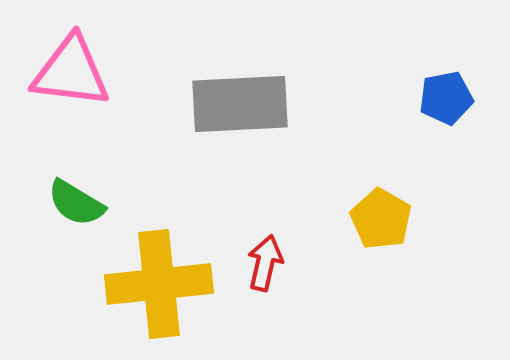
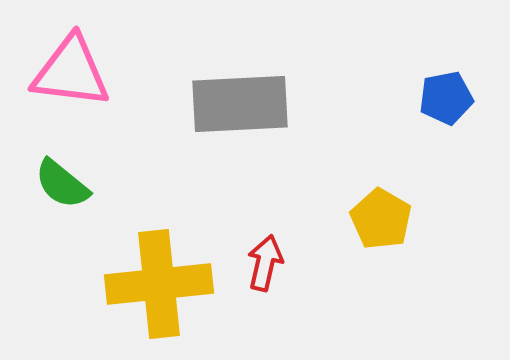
green semicircle: moved 14 px left, 19 px up; rotated 8 degrees clockwise
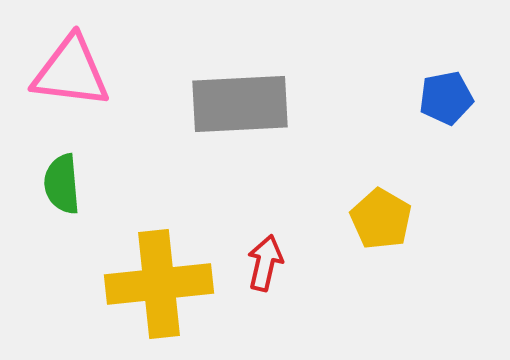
green semicircle: rotated 46 degrees clockwise
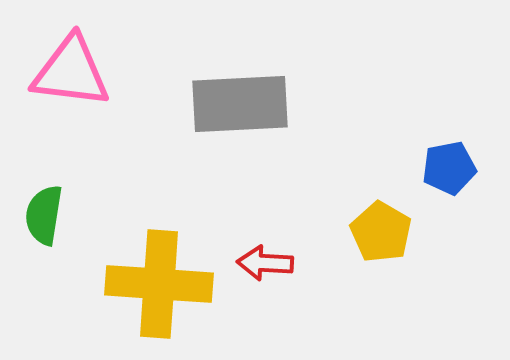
blue pentagon: moved 3 px right, 70 px down
green semicircle: moved 18 px left, 31 px down; rotated 14 degrees clockwise
yellow pentagon: moved 13 px down
red arrow: rotated 100 degrees counterclockwise
yellow cross: rotated 10 degrees clockwise
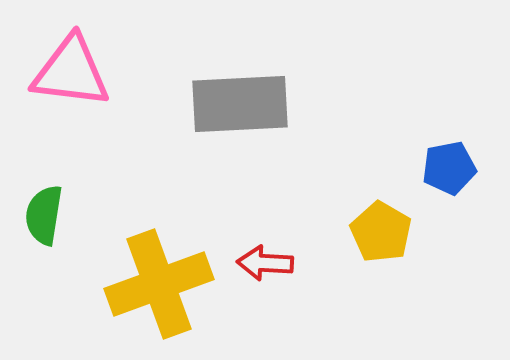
yellow cross: rotated 24 degrees counterclockwise
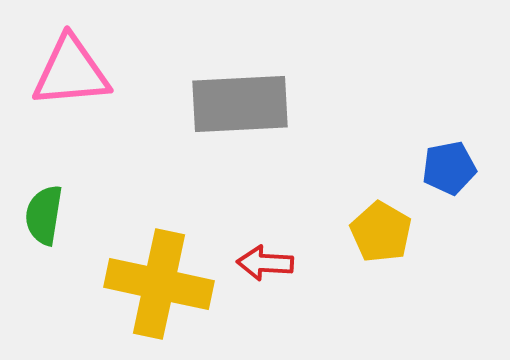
pink triangle: rotated 12 degrees counterclockwise
yellow cross: rotated 32 degrees clockwise
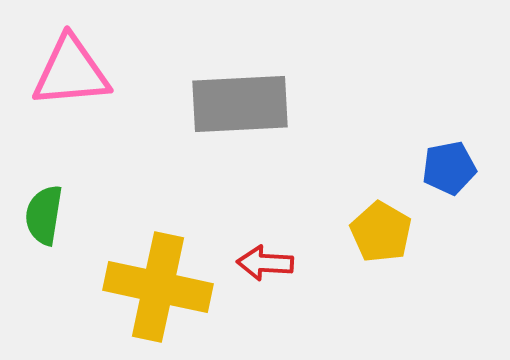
yellow cross: moved 1 px left, 3 px down
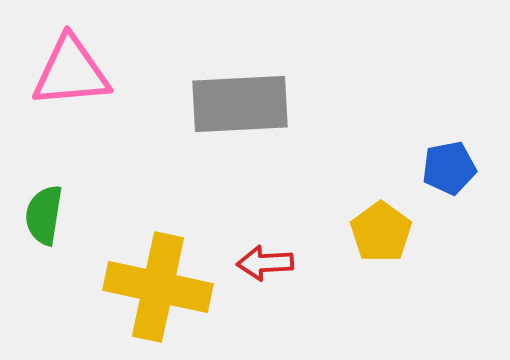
yellow pentagon: rotated 6 degrees clockwise
red arrow: rotated 6 degrees counterclockwise
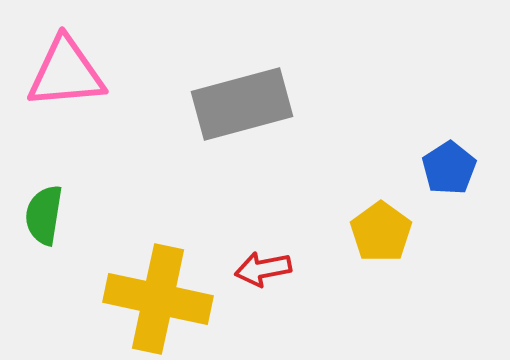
pink triangle: moved 5 px left, 1 px down
gray rectangle: moved 2 px right; rotated 12 degrees counterclockwise
blue pentagon: rotated 22 degrees counterclockwise
red arrow: moved 2 px left, 6 px down; rotated 8 degrees counterclockwise
yellow cross: moved 12 px down
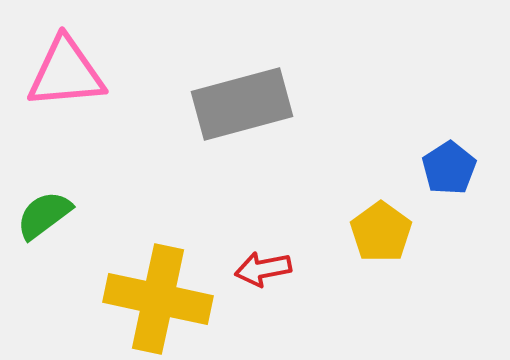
green semicircle: rotated 44 degrees clockwise
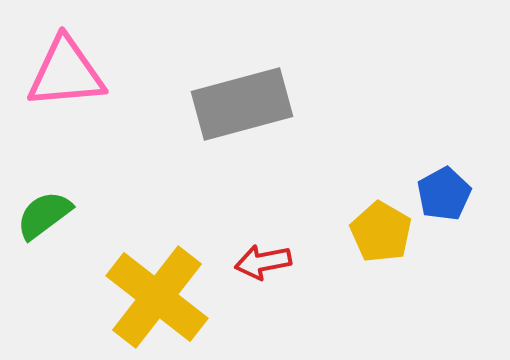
blue pentagon: moved 5 px left, 26 px down; rotated 4 degrees clockwise
yellow pentagon: rotated 6 degrees counterclockwise
red arrow: moved 7 px up
yellow cross: moved 1 px left, 2 px up; rotated 26 degrees clockwise
